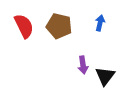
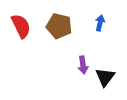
red semicircle: moved 3 px left
black triangle: moved 1 px down
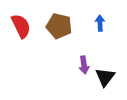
blue arrow: rotated 14 degrees counterclockwise
purple arrow: moved 1 px right
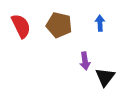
brown pentagon: moved 1 px up
purple arrow: moved 1 px right, 4 px up
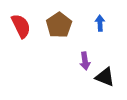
brown pentagon: rotated 25 degrees clockwise
black triangle: rotated 45 degrees counterclockwise
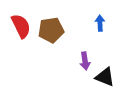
brown pentagon: moved 8 px left, 5 px down; rotated 25 degrees clockwise
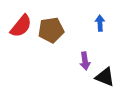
red semicircle: rotated 65 degrees clockwise
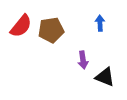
purple arrow: moved 2 px left, 1 px up
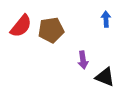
blue arrow: moved 6 px right, 4 px up
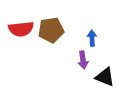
blue arrow: moved 14 px left, 19 px down
red semicircle: moved 3 px down; rotated 45 degrees clockwise
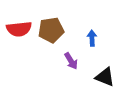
red semicircle: moved 2 px left
purple arrow: moved 12 px left, 1 px down; rotated 24 degrees counterclockwise
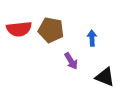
brown pentagon: rotated 20 degrees clockwise
